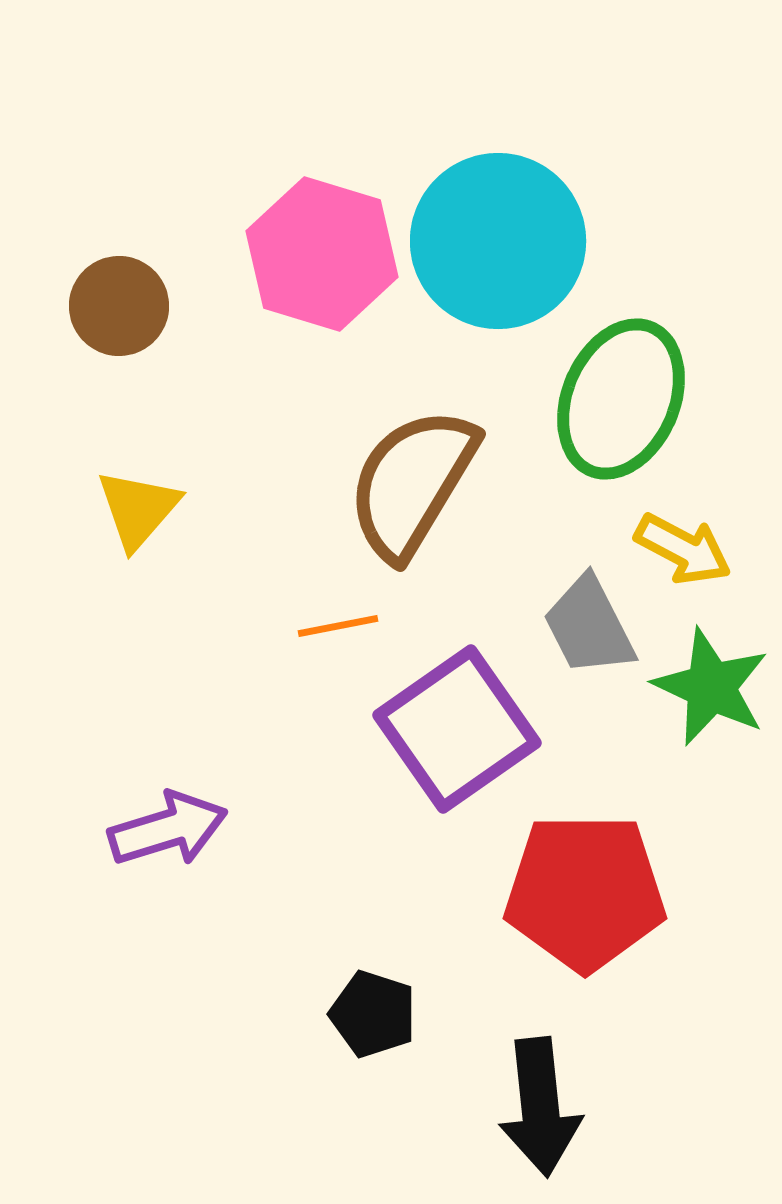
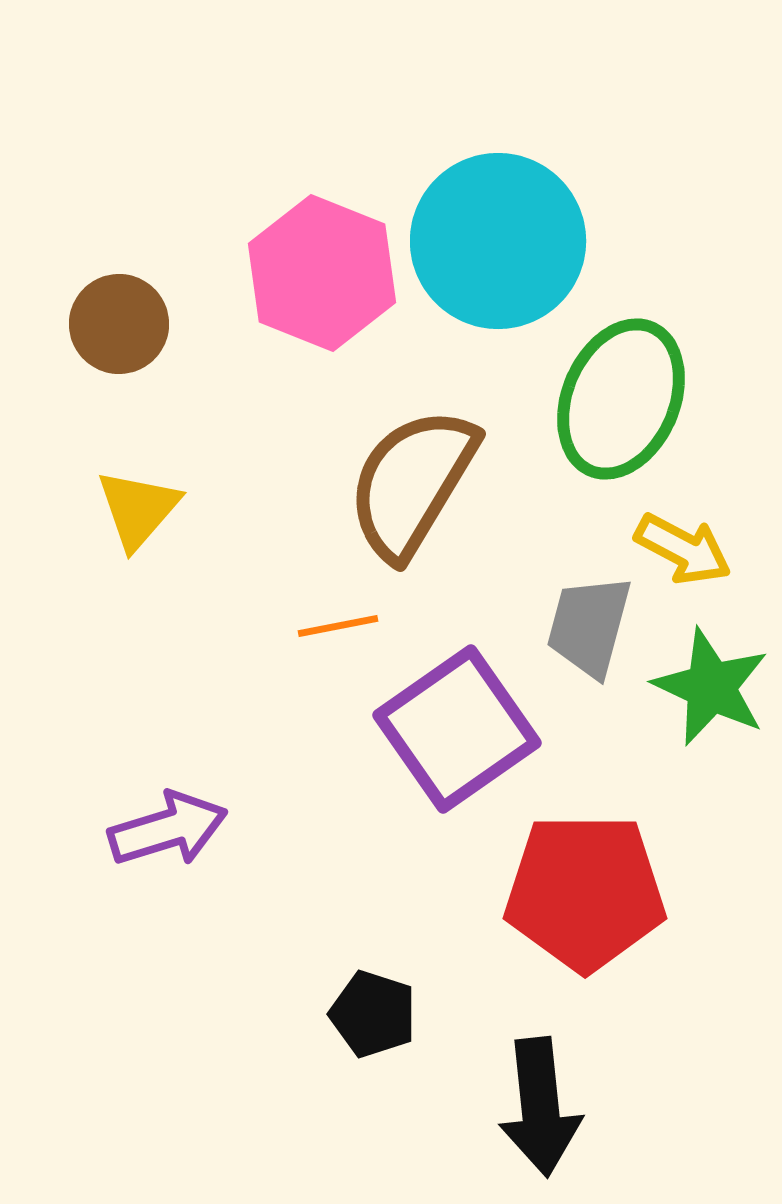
pink hexagon: moved 19 px down; rotated 5 degrees clockwise
brown circle: moved 18 px down
gray trapezoid: rotated 42 degrees clockwise
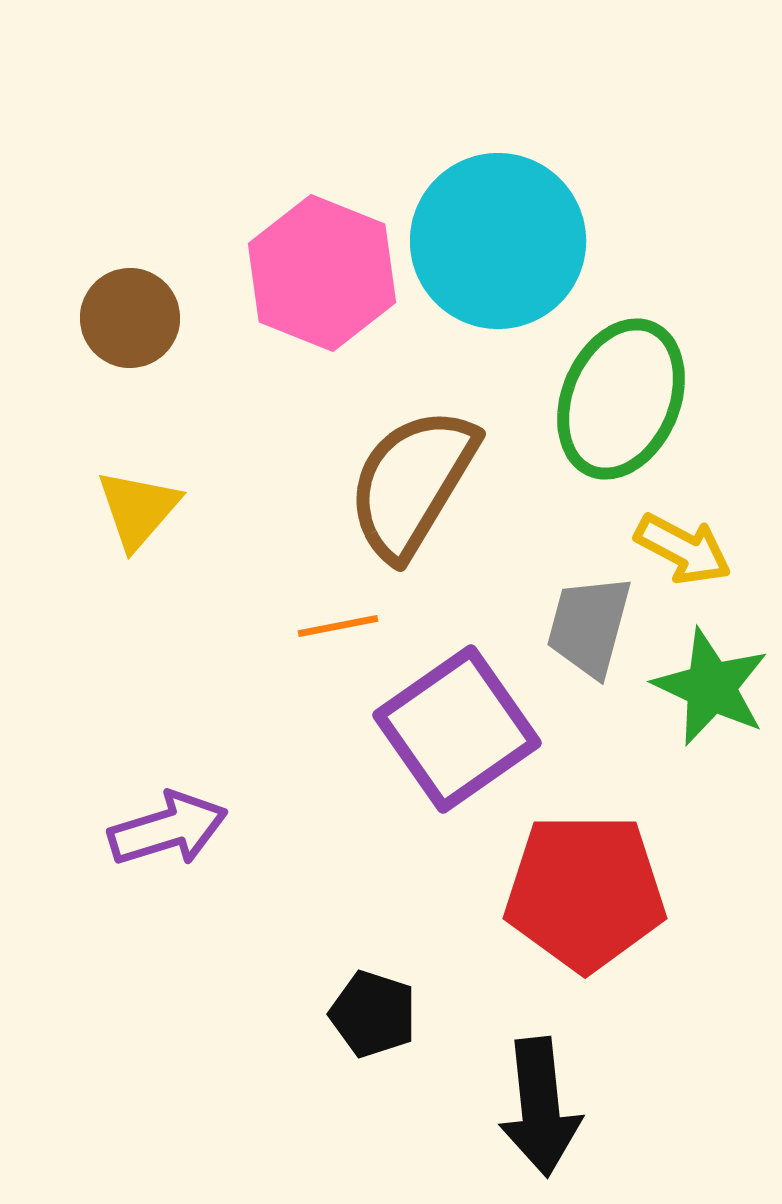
brown circle: moved 11 px right, 6 px up
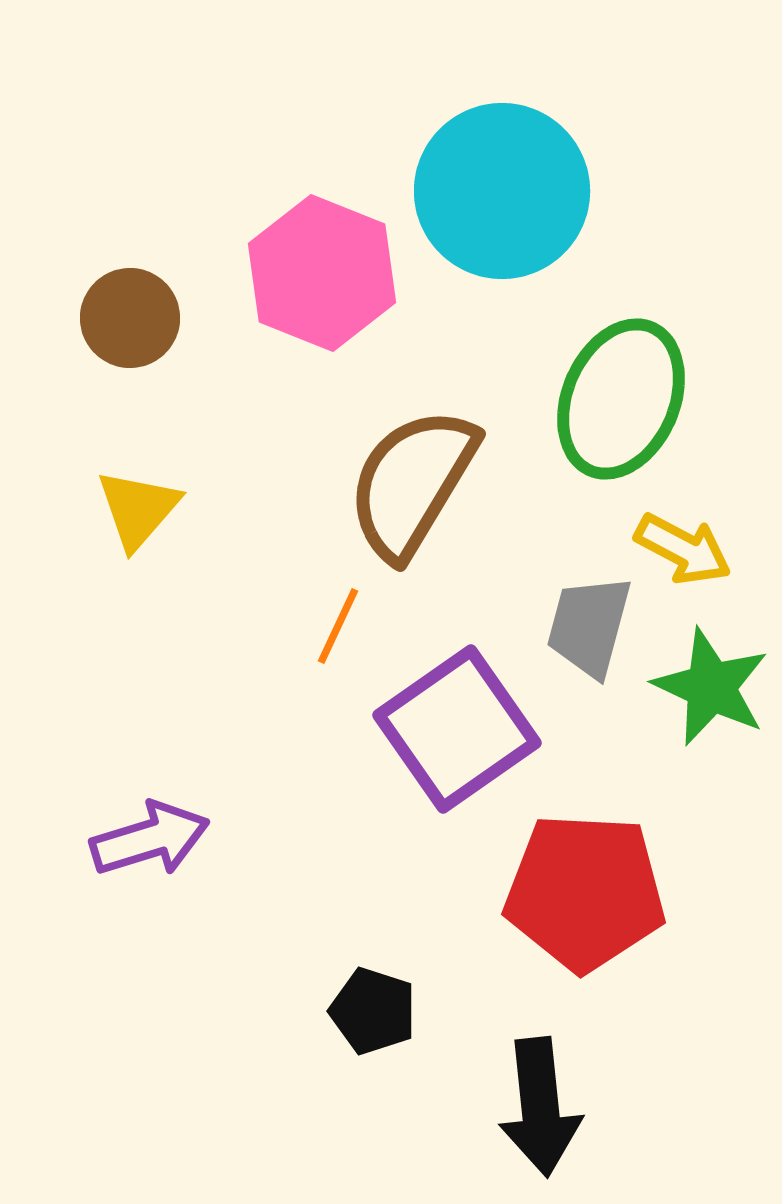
cyan circle: moved 4 px right, 50 px up
orange line: rotated 54 degrees counterclockwise
purple arrow: moved 18 px left, 10 px down
red pentagon: rotated 3 degrees clockwise
black pentagon: moved 3 px up
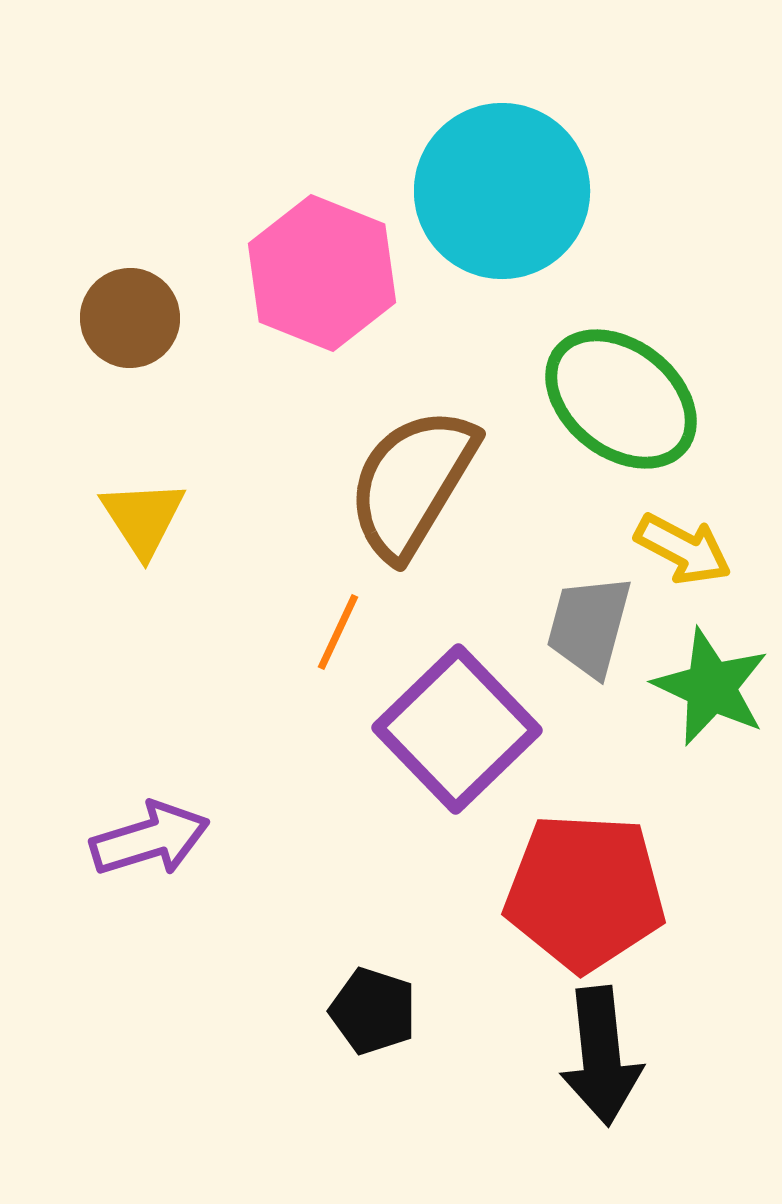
green ellipse: rotated 75 degrees counterclockwise
yellow triangle: moved 5 px right, 9 px down; rotated 14 degrees counterclockwise
orange line: moved 6 px down
purple square: rotated 9 degrees counterclockwise
black arrow: moved 61 px right, 51 px up
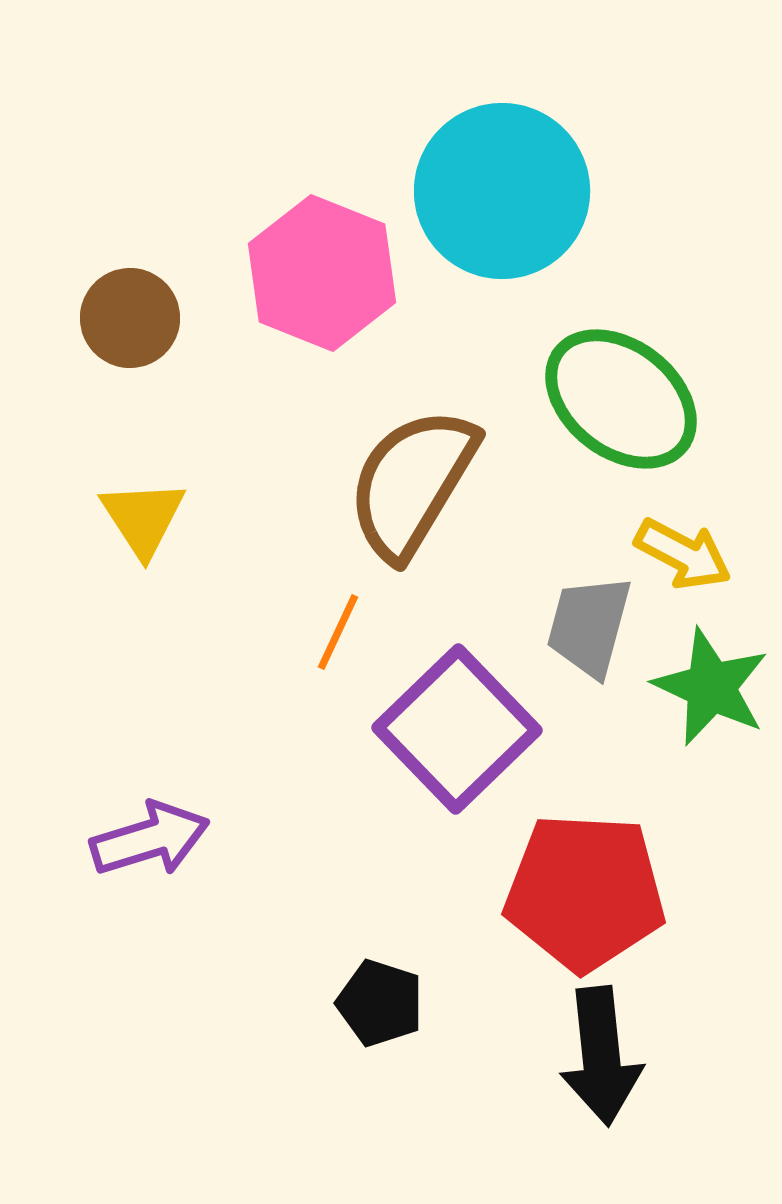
yellow arrow: moved 5 px down
black pentagon: moved 7 px right, 8 px up
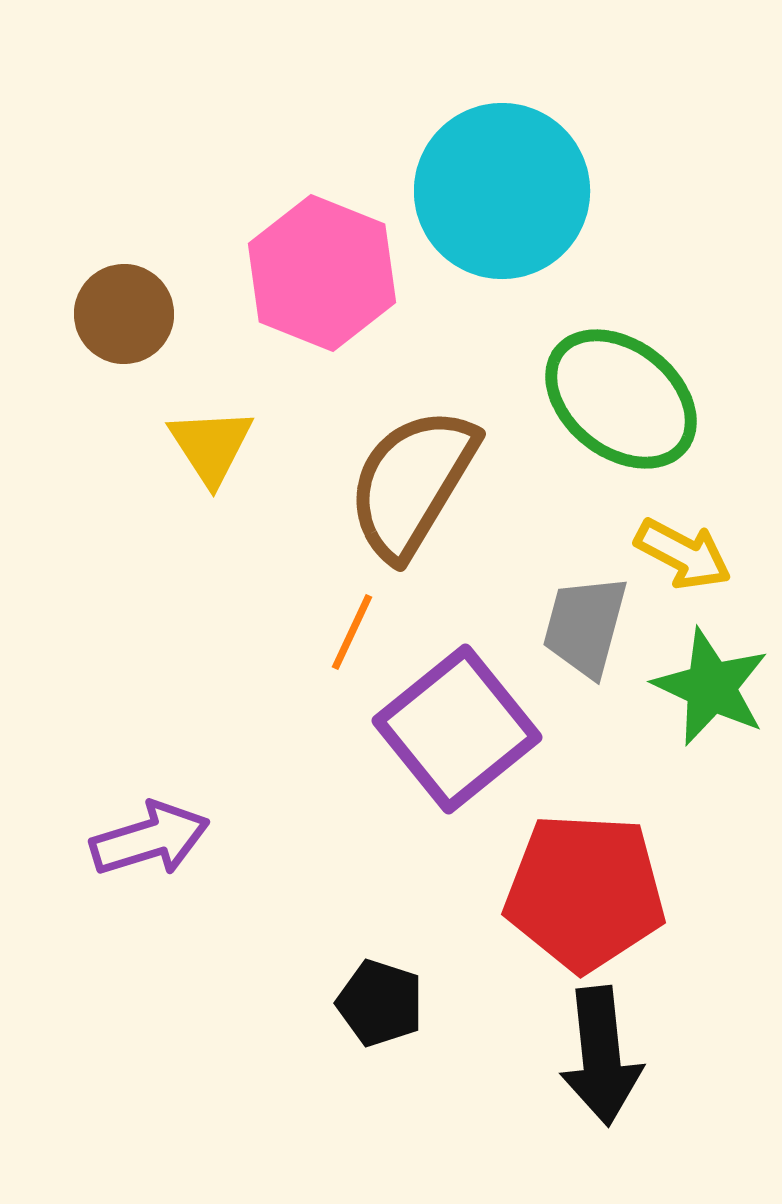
brown circle: moved 6 px left, 4 px up
yellow triangle: moved 68 px right, 72 px up
gray trapezoid: moved 4 px left
orange line: moved 14 px right
purple square: rotated 5 degrees clockwise
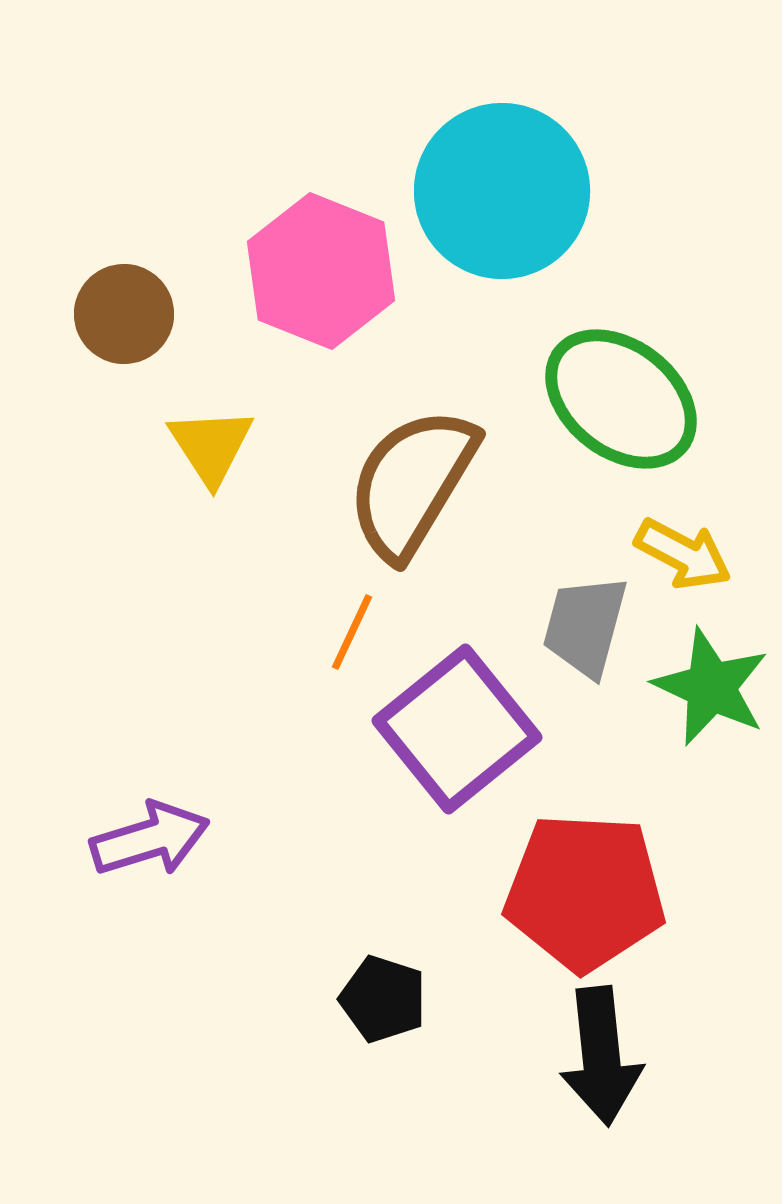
pink hexagon: moved 1 px left, 2 px up
black pentagon: moved 3 px right, 4 px up
